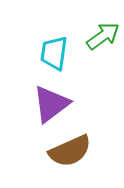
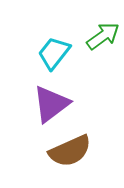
cyan trapezoid: rotated 30 degrees clockwise
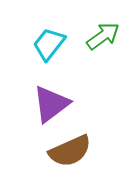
cyan trapezoid: moved 5 px left, 9 px up
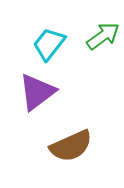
purple triangle: moved 14 px left, 12 px up
brown semicircle: moved 1 px right, 5 px up
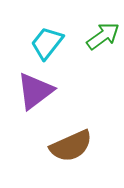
cyan trapezoid: moved 2 px left, 1 px up
purple triangle: moved 2 px left, 1 px up
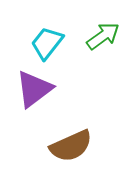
purple triangle: moved 1 px left, 2 px up
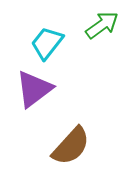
green arrow: moved 1 px left, 11 px up
brown semicircle: rotated 24 degrees counterclockwise
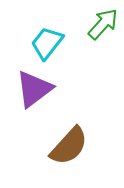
green arrow: moved 1 px right, 1 px up; rotated 12 degrees counterclockwise
brown semicircle: moved 2 px left
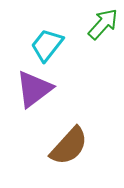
cyan trapezoid: moved 2 px down
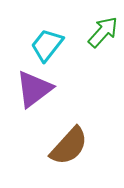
green arrow: moved 8 px down
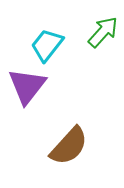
purple triangle: moved 7 px left, 3 px up; rotated 15 degrees counterclockwise
